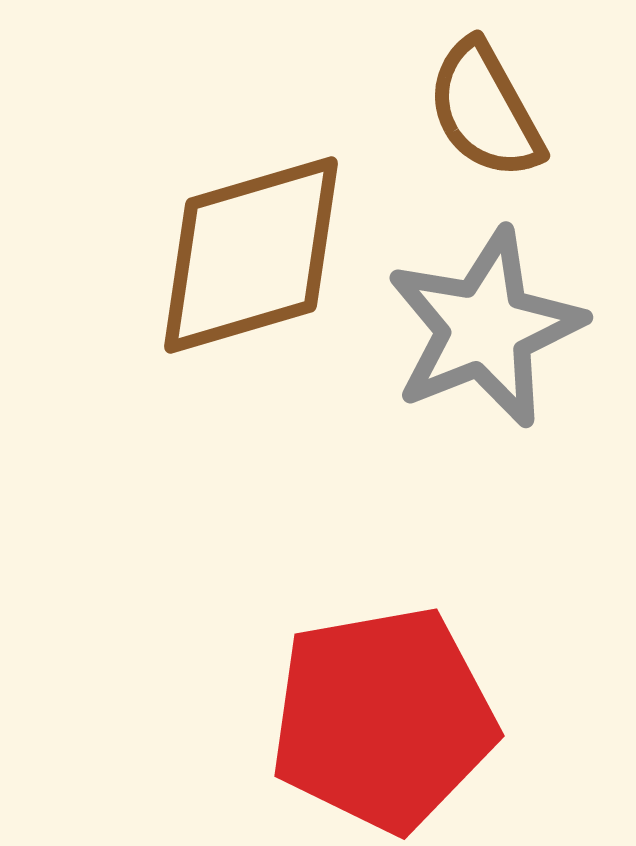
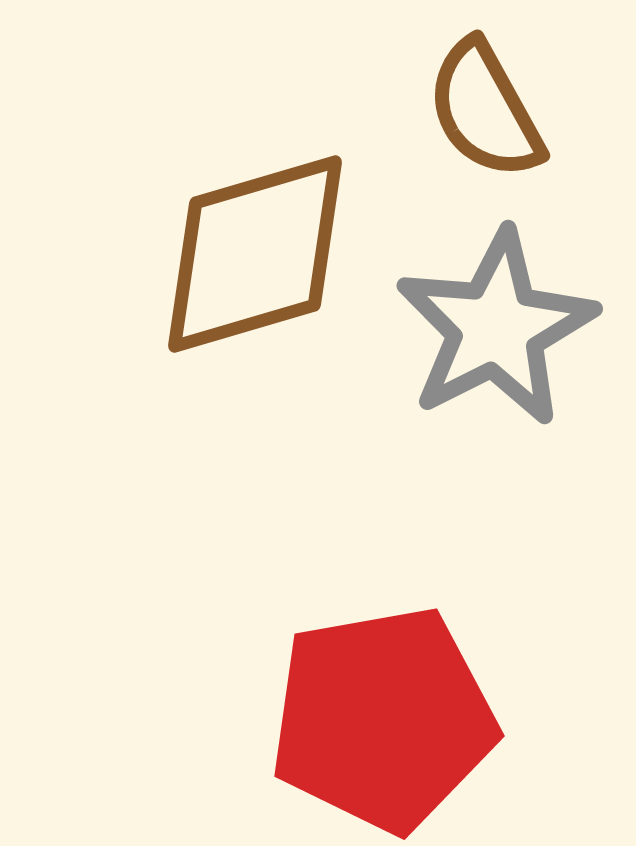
brown diamond: moved 4 px right, 1 px up
gray star: moved 11 px right; rotated 5 degrees counterclockwise
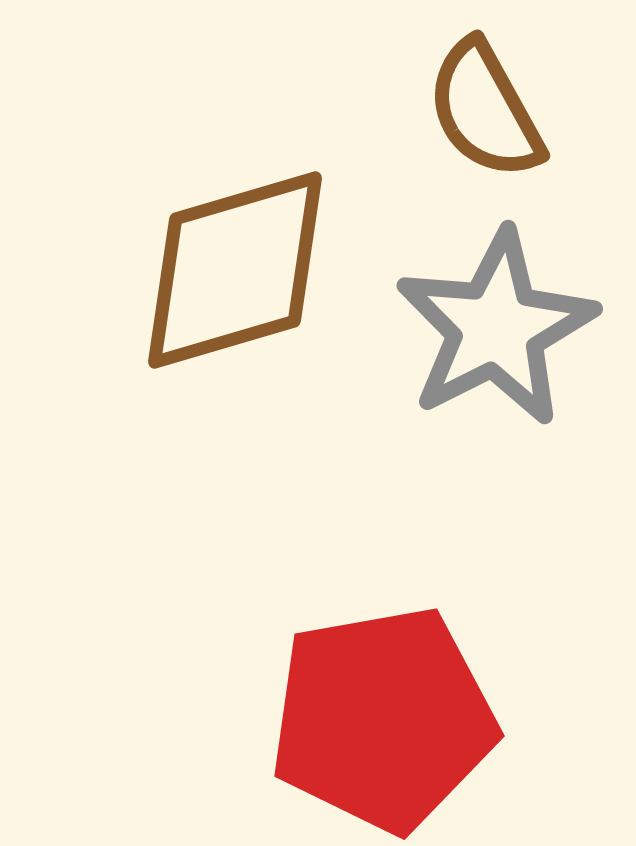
brown diamond: moved 20 px left, 16 px down
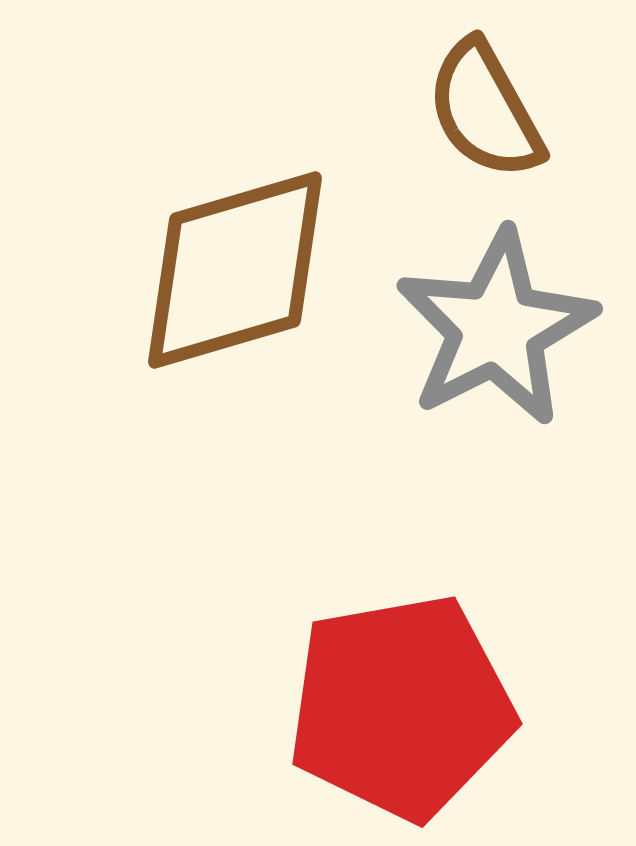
red pentagon: moved 18 px right, 12 px up
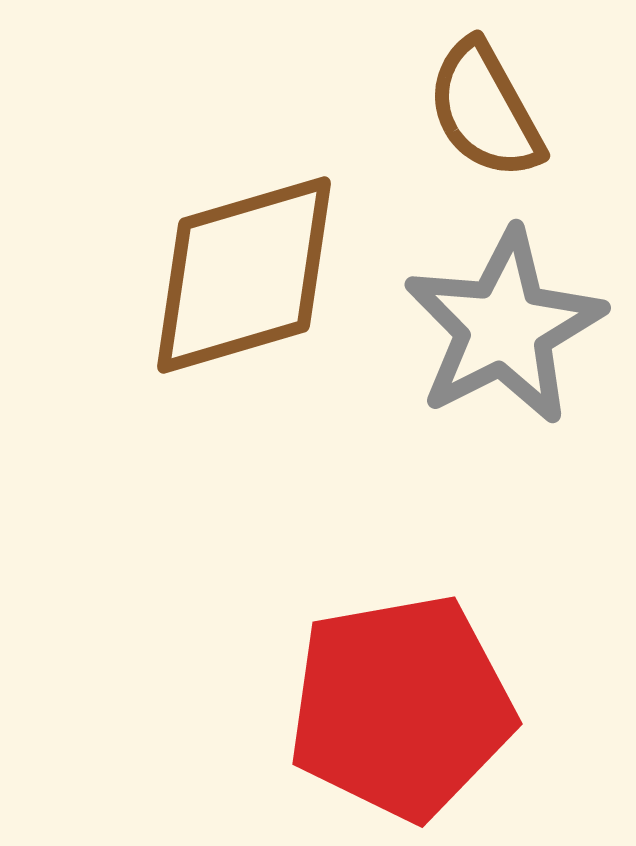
brown diamond: moved 9 px right, 5 px down
gray star: moved 8 px right, 1 px up
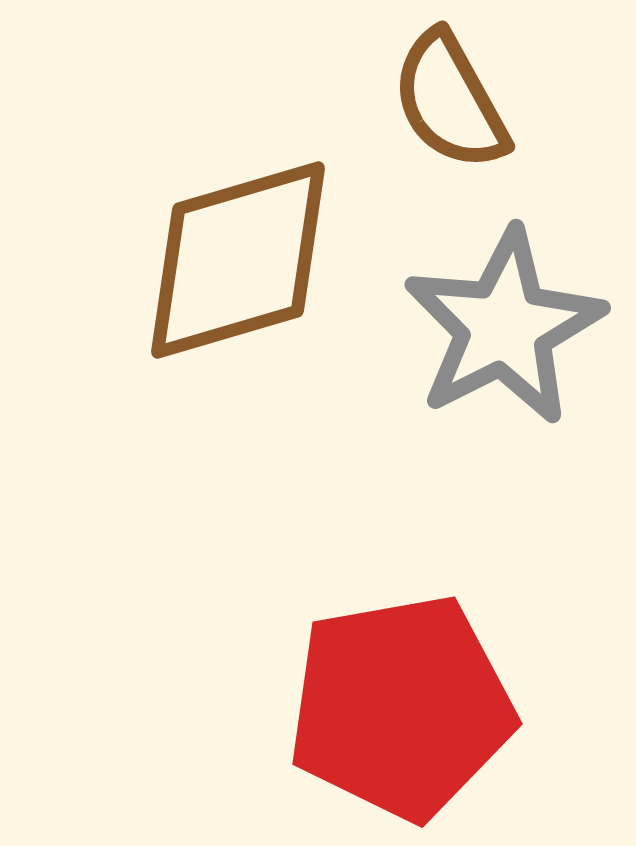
brown semicircle: moved 35 px left, 9 px up
brown diamond: moved 6 px left, 15 px up
